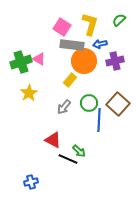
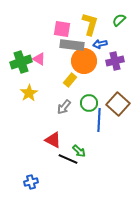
pink square: moved 2 px down; rotated 24 degrees counterclockwise
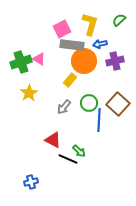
pink square: rotated 36 degrees counterclockwise
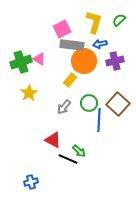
yellow L-shape: moved 4 px right, 2 px up
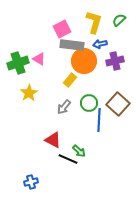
green cross: moved 3 px left, 1 px down
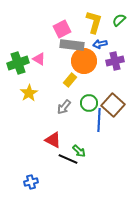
brown square: moved 5 px left, 1 px down
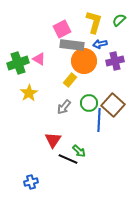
red triangle: rotated 36 degrees clockwise
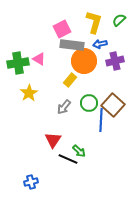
green cross: rotated 10 degrees clockwise
blue line: moved 2 px right
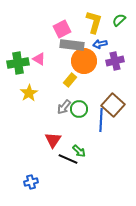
green circle: moved 10 px left, 6 px down
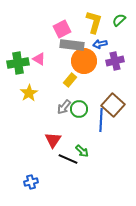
green arrow: moved 3 px right
